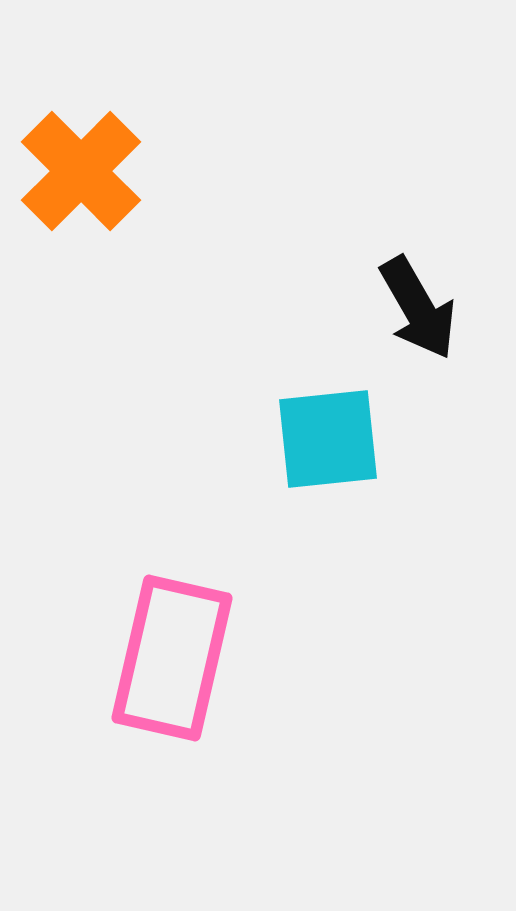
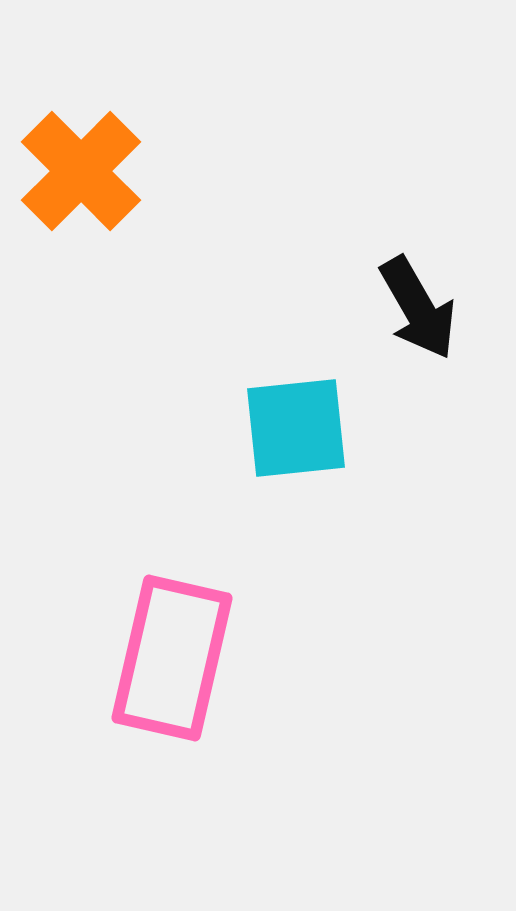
cyan square: moved 32 px left, 11 px up
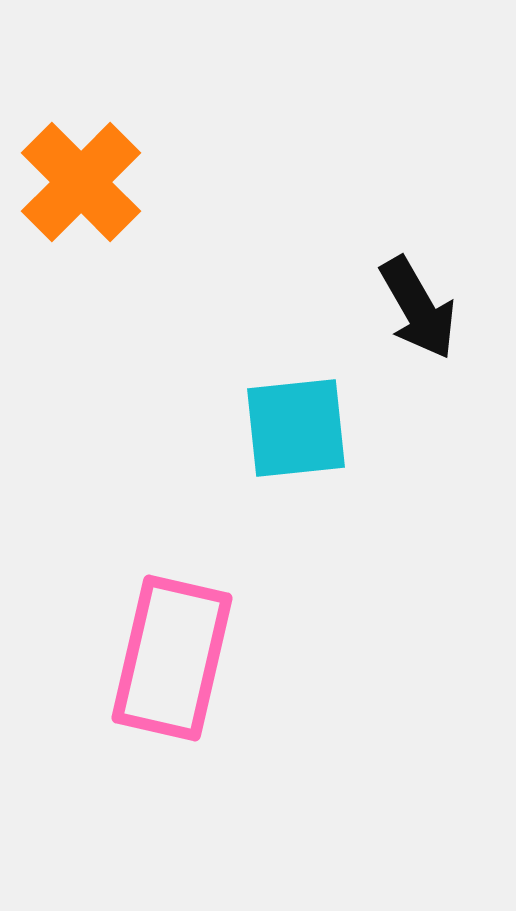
orange cross: moved 11 px down
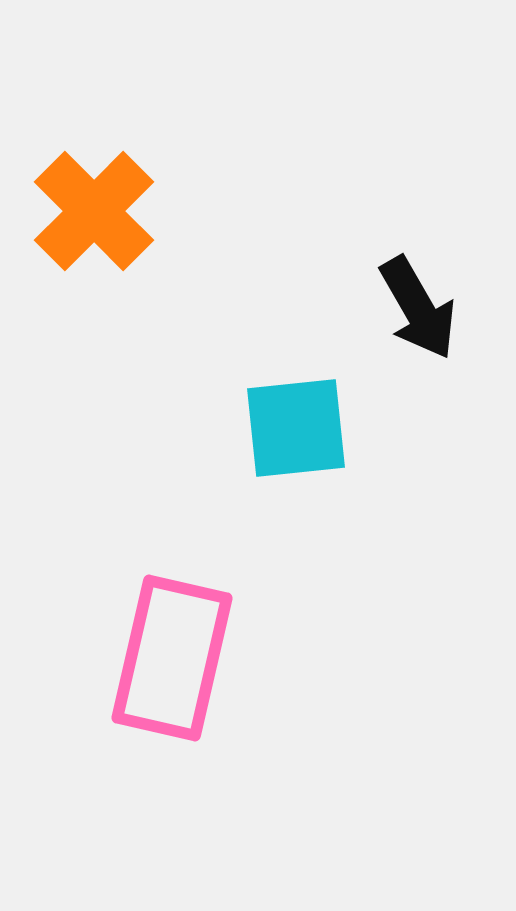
orange cross: moved 13 px right, 29 px down
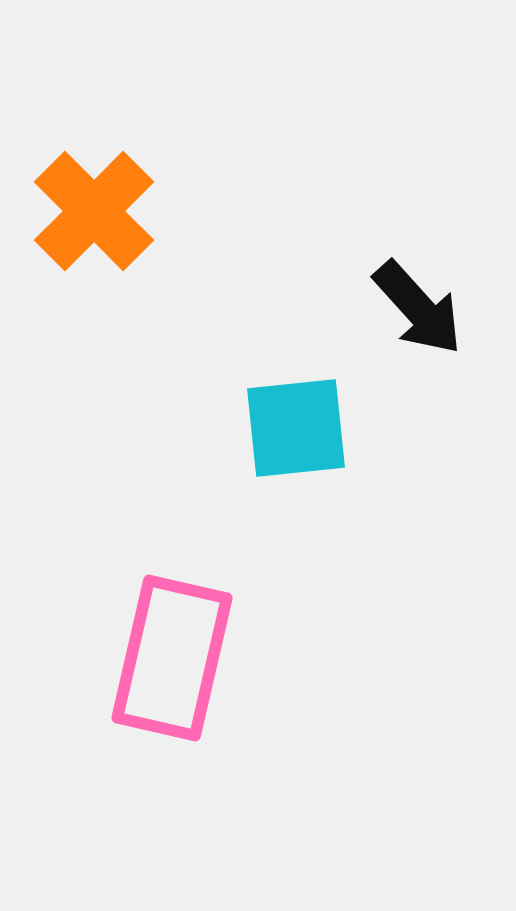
black arrow: rotated 12 degrees counterclockwise
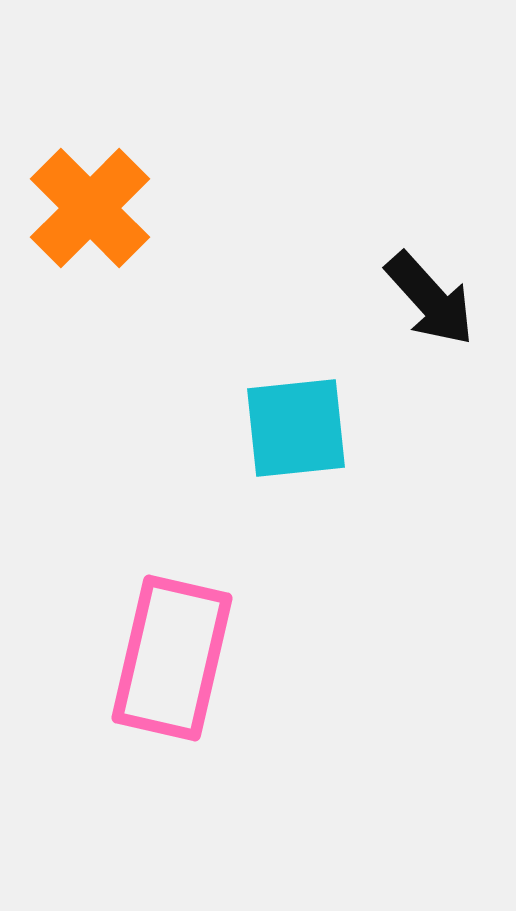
orange cross: moved 4 px left, 3 px up
black arrow: moved 12 px right, 9 px up
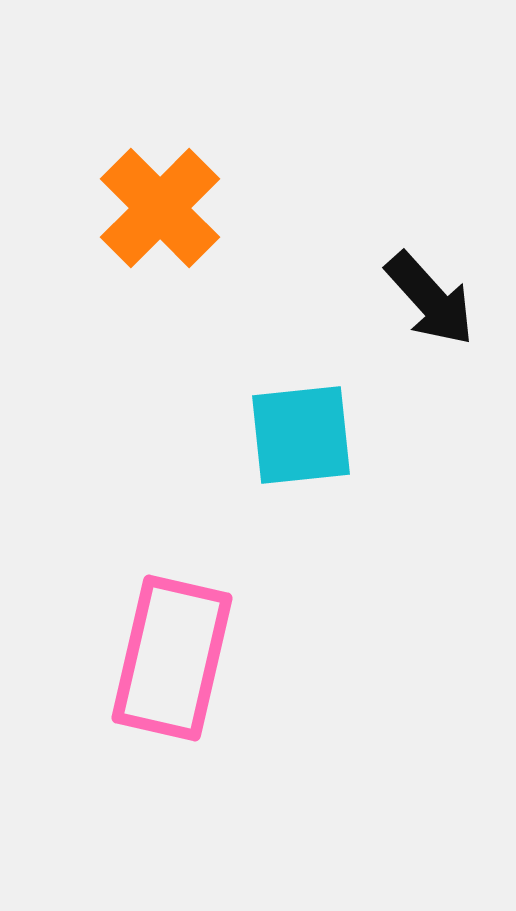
orange cross: moved 70 px right
cyan square: moved 5 px right, 7 px down
